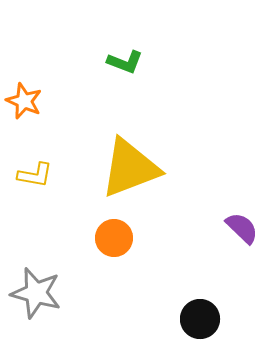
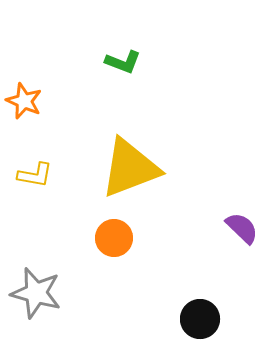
green L-shape: moved 2 px left
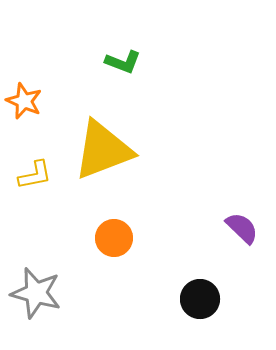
yellow triangle: moved 27 px left, 18 px up
yellow L-shape: rotated 21 degrees counterclockwise
black circle: moved 20 px up
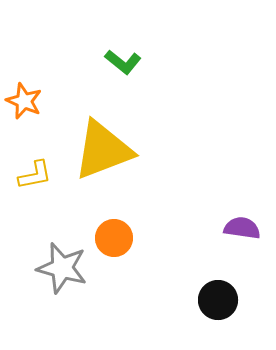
green L-shape: rotated 18 degrees clockwise
purple semicircle: rotated 36 degrees counterclockwise
gray star: moved 26 px right, 25 px up
black circle: moved 18 px right, 1 px down
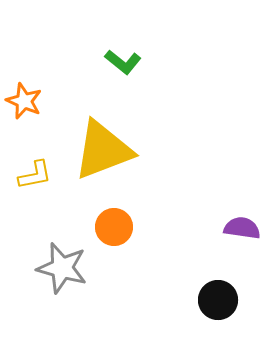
orange circle: moved 11 px up
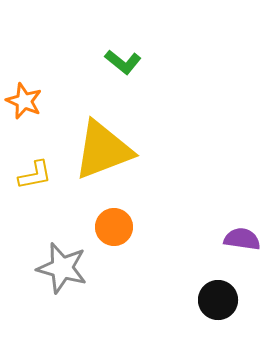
purple semicircle: moved 11 px down
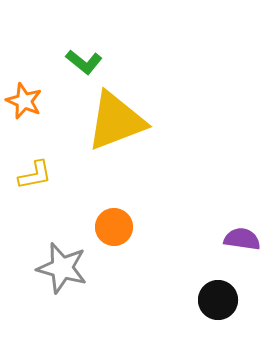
green L-shape: moved 39 px left
yellow triangle: moved 13 px right, 29 px up
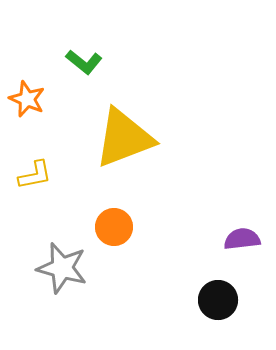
orange star: moved 3 px right, 2 px up
yellow triangle: moved 8 px right, 17 px down
purple semicircle: rotated 15 degrees counterclockwise
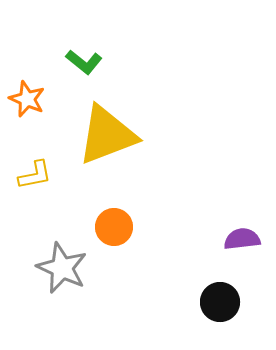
yellow triangle: moved 17 px left, 3 px up
gray star: rotated 9 degrees clockwise
black circle: moved 2 px right, 2 px down
